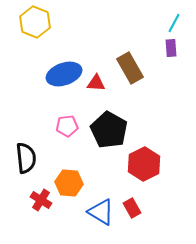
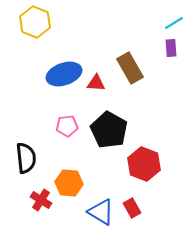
cyan line: rotated 30 degrees clockwise
red hexagon: rotated 12 degrees counterclockwise
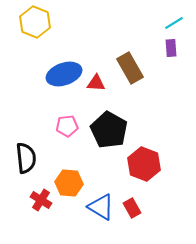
blue triangle: moved 5 px up
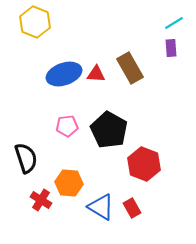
red triangle: moved 9 px up
black semicircle: rotated 12 degrees counterclockwise
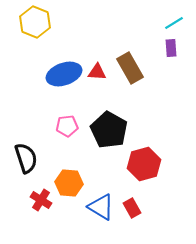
red triangle: moved 1 px right, 2 px up
red hexagon: rotated 24 degrees clockwise
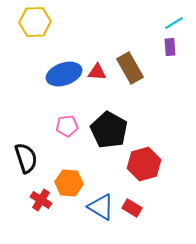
yellow hexagon: rotated 24 degrees counterclockwise
purple rectangle: moved 1 px left, 1 px up
red rectangle: rotated 30 degrees counterclockwise
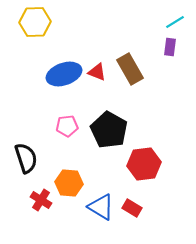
cyan line: moved 1 px right, 1 px up
purple rectangle: rotated 12 degrees clockwise
brown rectangle: moved 1 px down
red triangle: rotated 18 degrees clockwise
red hexagon: rotated 8 degrees clockwise
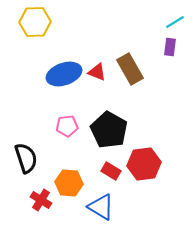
red rectangle: moved 21 px left, 37 px up
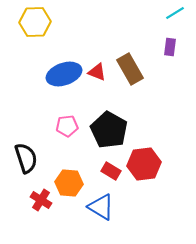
cyan line: moved 9 px up
